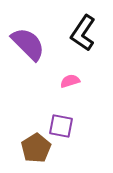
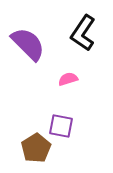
pink semicircle: moved 2 px left, 2 px up
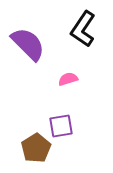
black L-shape: moved 4 px up
purple square: rotated 20 degrees counterclockwise
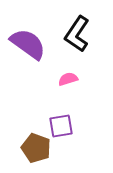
black L-shape: moved 6 px left, 5 px down
purple semicircle: rotated 9 degrees counterclockwise
brown pentagon: rotated 20 degrees counterclockwise
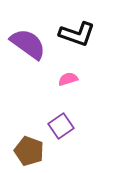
black L-shape: rotated 105 degrees counterclockwise
purple square: rotated 25 degrees counterclockwise
brown pentagon: moved 7 px left, 3 px down
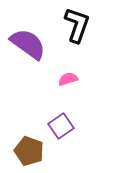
black L-shape: moved 9 px up; rotated 90 degrees counterclockwise
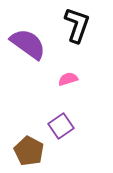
brown pentagon: rotated 8 degrees clockwise
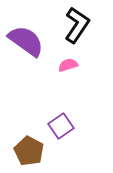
black L-shape: rotated 15 degrees clockwise
purple semicircle: moved 2 px left, 3 px up
pink semicircle: moved 14 px up
